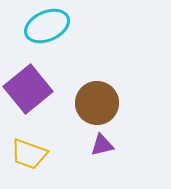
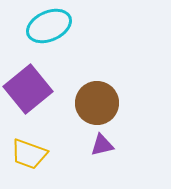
cyan ellipse: moved 2 px right
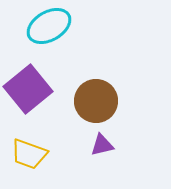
cyan ellipse: rotated 6 degrees counterclockwise
brown circle: moved 1 px left, 2 px up
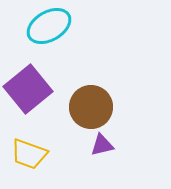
brown circle: moved 5 px left, 6 px down
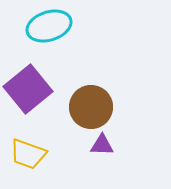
cyan ellipse: rotated 12 degrees clockwise
purple triangle: rotated 15 degrees clockwise
yellow trapezoid: moved 1 px left
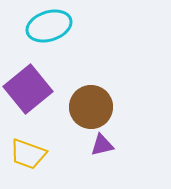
purple triangle: rotated 15 degrees counterclockwise
